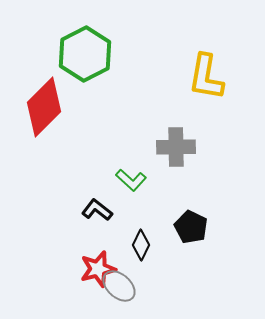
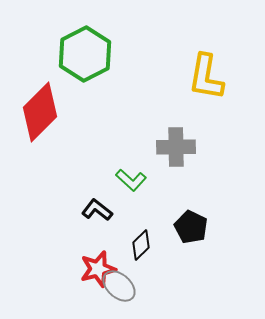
red diamond: moved 4 px left, 5 px down
black diamond: rotated 20 degrees clockwise
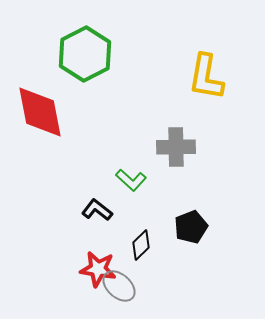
red diamond: rotated 56 degrees counterclockwise
black pentagon: rotated 24 degrees clockwise
red star: rotated 24 degrees clockwise
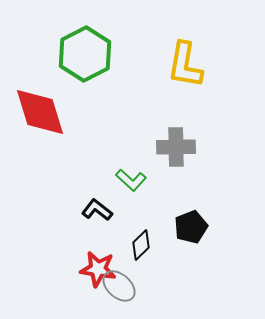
yellow L-shape: moved 21 px left, 12 px up
red diamond: rotated 6 degrees counterclockwise
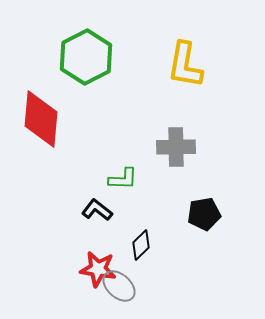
green hexagon: moved 1 px right, 3 px down
red diamond: moved 1 px right, 7 px down; rotated 22 degrees clockwise
green L-shape: moved 8 px left, 1 px up; rotated 40 degrees counterclockwise
black pentagon: moved 13 px right, 13 px up; rotated 12 degrees clockwise
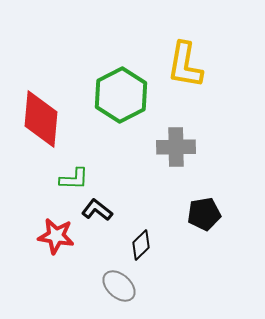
green hexagon: moved 35 px right, 38 px down
green L-shape: moved 49 px left
red star: moved 42 px left, 33 px up
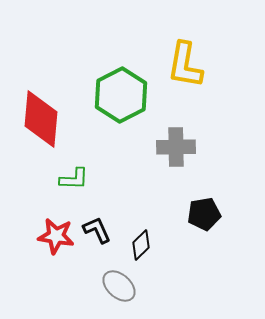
black L-shape: moved 20 px down; rotated 28 degrees clockwise
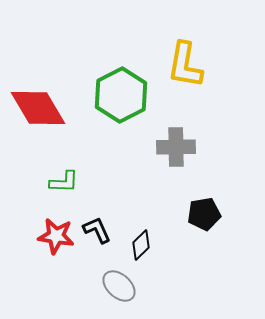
red diamond: moved 3 px left, 11 px up; rotated 36 degrees counterclockwise
green L-shape: moved 10 px left, 3 px down
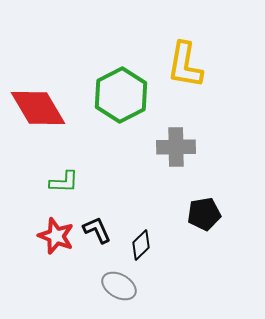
red star: rotated 12 degrees clockwise
gray ellipse: rotated 12 degrees counterclockwise
